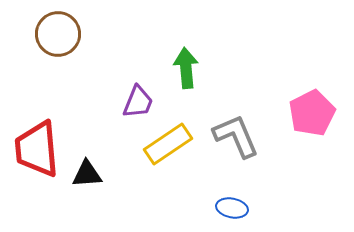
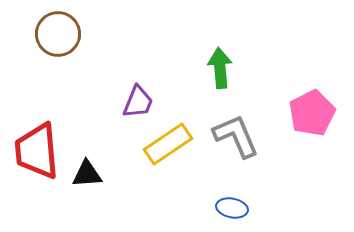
green arrow: moved 34 px right
red trapezoid: moved 2 px down
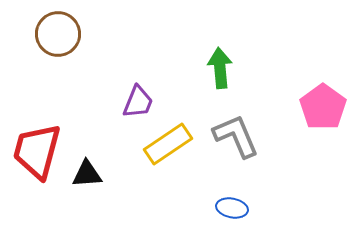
pink pentagon: moved 11 px right, 6 px up; rotated 9 degrees counterclockwise
red trapezoid: rotated 20 degrees clockwise
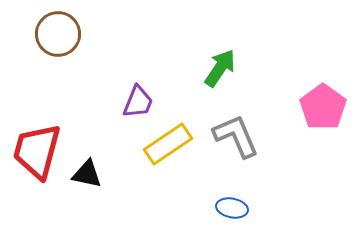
green arrow: rotated 39 degrees clockwise
black triangle: rotated 16 degrees clockwise
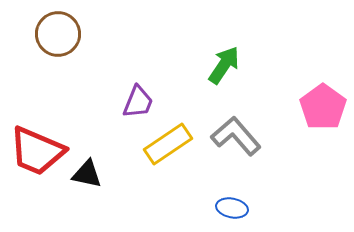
green arrow: moved 4 px right, 3 px up
gray L-shape: rotated 18 degrees counterclockwise
red trapezoid: rotated 82 degrees counterclockwise
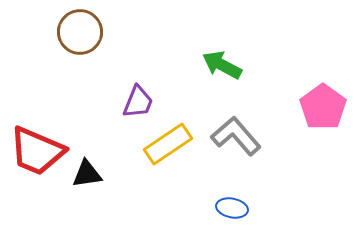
brown circle: moved 22 px right, 2 px up
green arrow: moved 2 px left; rotated 96 degrees counterclockwise
black triangle: rotated 20 degrees counterclockwise
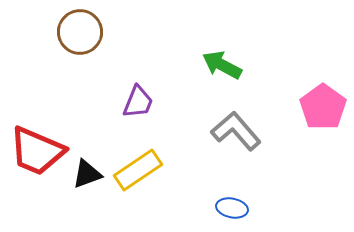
gray L-shape: moved 5 px up
yellow rectangle: moved 30 px left, 26 px down
black triangle: rotated 12 degrees counterclockwise
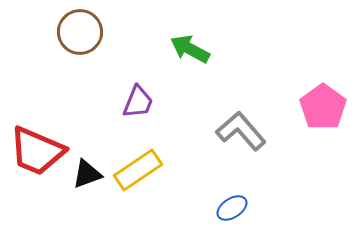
green arrow: moved 32 px left, 16 px up
gray L-shape: moved 5 px right
blue ellipse: rotated 44 degrees counterclockwise
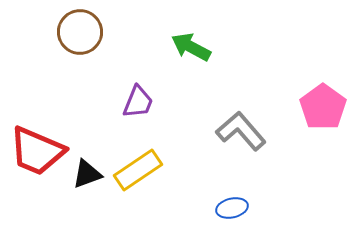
green arrow: moved 1 px right, 2 px up
blue ellipse: rotated 20 degrees clockwise
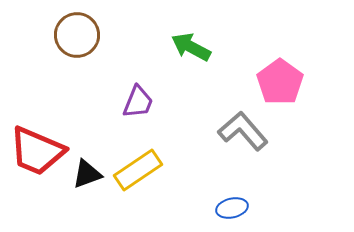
brown circle: moved 3 px left, 3 px down
pink pentagon: moved 43 px left, 25 px up
gray L-shape: moved 2 px right
